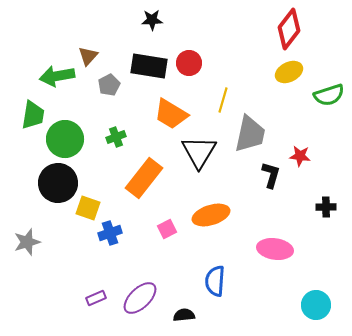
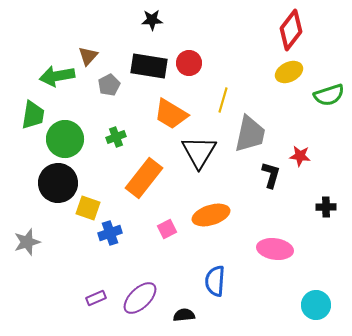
red diamond: moved 2 px right, 1 px down
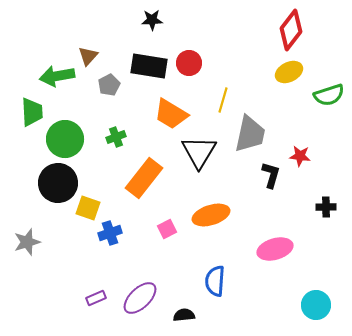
green trapezoid: moved 1 px left, 3 px up; rotated 12 degrees counterclockwise
pink ellipse: rotated 24 degrees counterclockwise
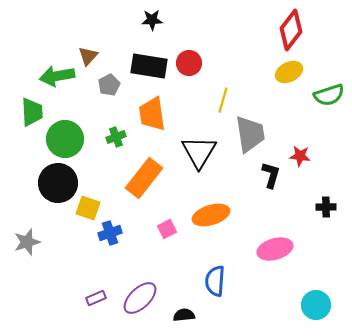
orange trapezoid: moved 19 px left; rotated 51 degrees clockwise
gray trapezoid: rotated 21 degrees counterclockwise
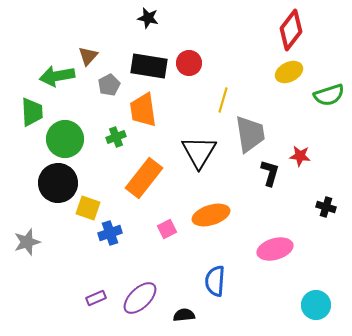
black star: moved 4 px left, 2 px up; rotated 15 degrees clockwise
orange trapezoid: moved 9 px left, 4 px up
black L-shape: moved 1 px left, 2 px up
black cross: rotated 18 degrees clockwise
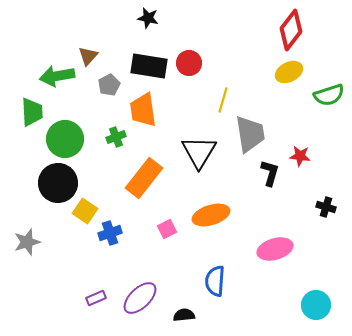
yellow square: moved 3 px left, 3 px down; rotated 15 degrees clockwise
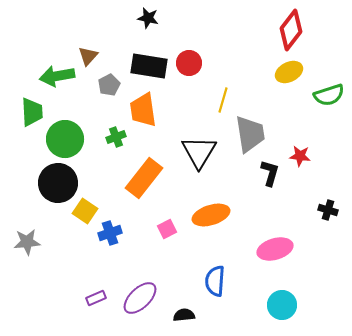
black cross: moved 2 px right, 3 px down
gray star: rotated 12 degrees clockwise
cyan circle: moved 34 px left
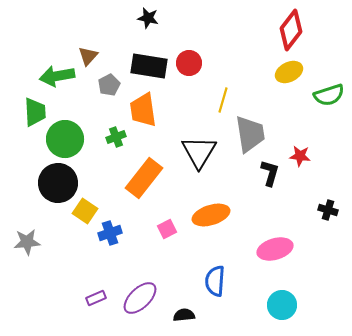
green trapezoid: moved 3 px right
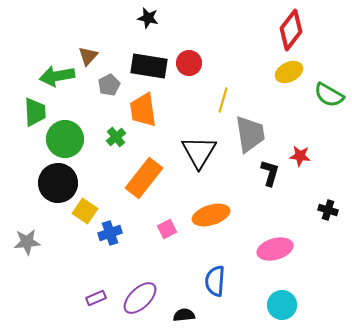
green semicircle: rotated 48 degrees clockwise
green cross: rotated 18 degrees counterclockwise
